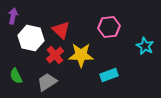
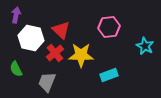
purple arrow: moved 3 px right, 1 px up
red cross: moved 2 px up
green semicircle: moved 7 px up
gray trapezoid: rotated 35 degrees counterclockwise
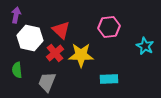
white hexagon: moved 1 px left
green semicircle: moved 1 px right, 1 px down; rotated 21 degrees clockwise
cyan rectangle: moved 4 px down; rotated 18 degrees clockwise
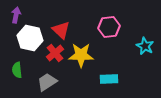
gray trapezoid: rotated 35 degrees clockwise
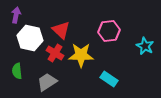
pink hexagon: moved 4 px down
red cross: rotated 18 degrees counterclockwise
green semicircle: moved 1 px down
cyan rectangle: rotated 36 degrees clockwise
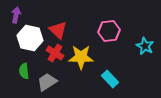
red triangle: moved 3 px left
yellow star: moved 2 px down
green semicircle: moved 7 px right
cyan rectangle: moved 1 px right; rotated 12 degrees clockwise
